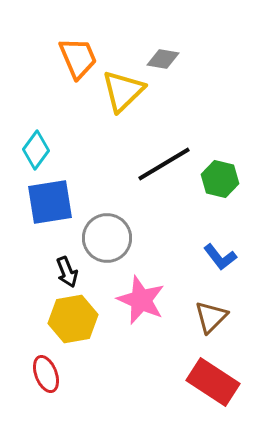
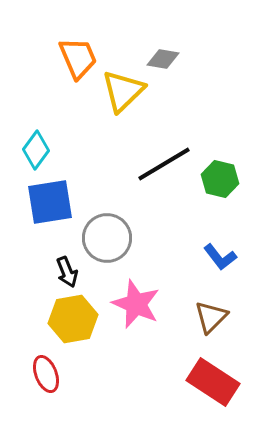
pink star: moved 5 px left, 4 px down
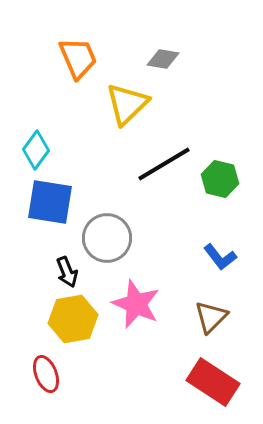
yellow triangle: moved 4 px right, 13 px down
blue square: rotated 18 degrees clockwise
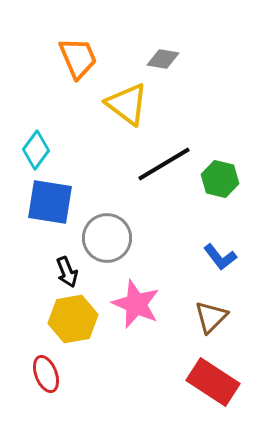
yellow triangle: rotated 39 degrees counterclockwise
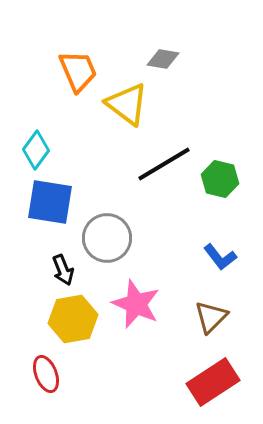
orange trapezoid: moved 13 px down
black arrow: moved 4 px left, 2 px up
red rectangle: rotated 66 degrees counterclockwise
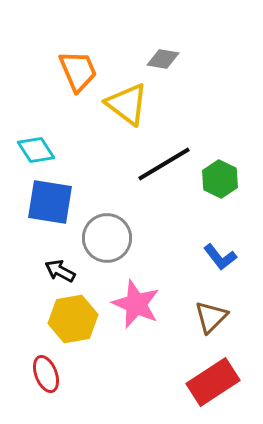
cyan diamond: rotated 69 degrees counterclockwise
green hexagon: rotated 12 degrees clockwise
black arrow: moved 3 px left, 1 px down; rotated 140 degrees clockwise
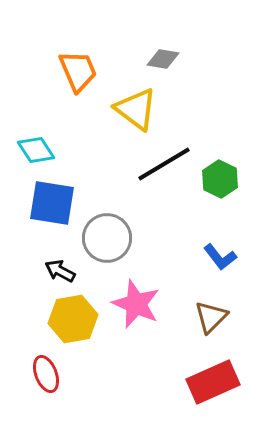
yellow triangle: moved 9 px right, 5 px down
blue square: moved 2 px right, 1 px down
red rectangle: rotated 9 degrees clockwise
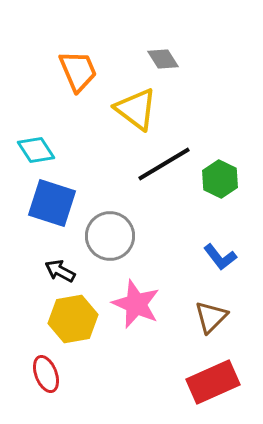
gray diamond: rotated 48 degrees clockwise
blue square: rotated 9 degrees clockwise
gray circle: moved 3 px right, 2 px up
